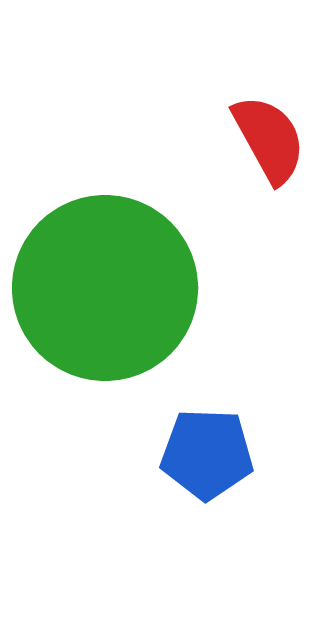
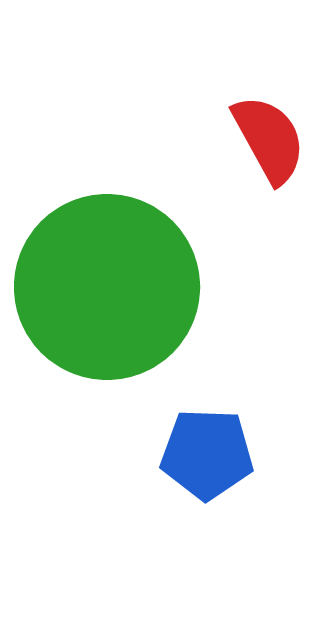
green circle: moved 2 px right, 1 px up
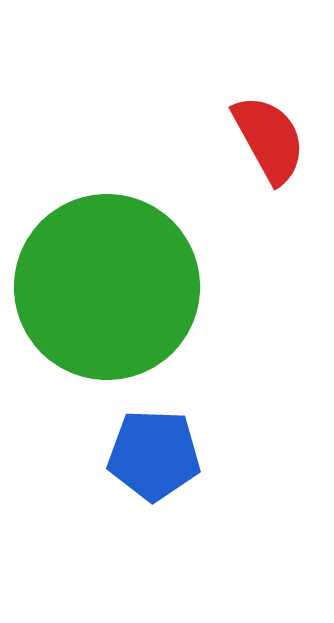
blue pentagon: moved 53 px left, 1 px down
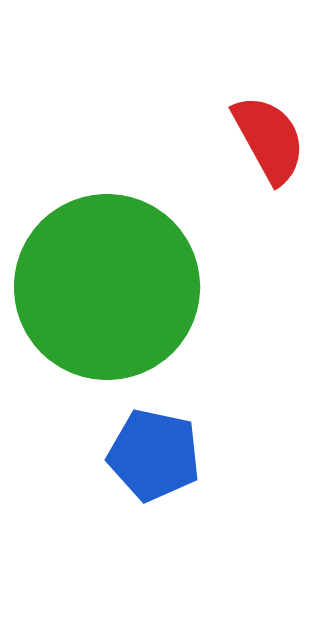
blue pentagon: rotated 10 degrees clockwise
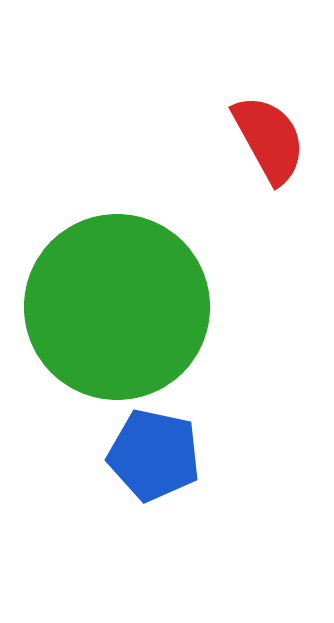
green circle: moved 10 px right, 20 px down
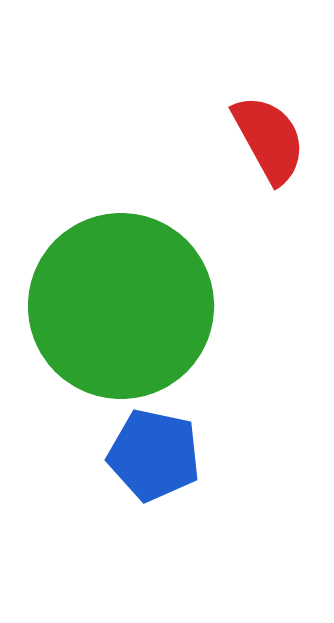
green circle: moved 4 px right, 1 px up
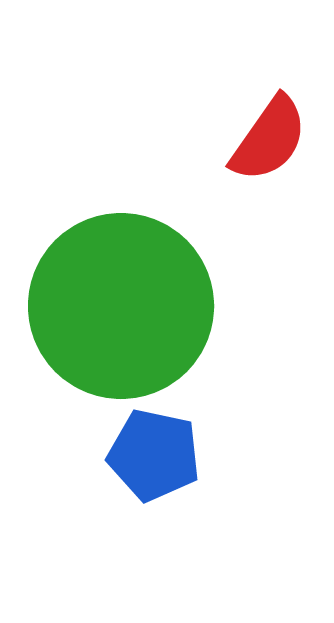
red semicircle: rotated 64 degrees clockwise
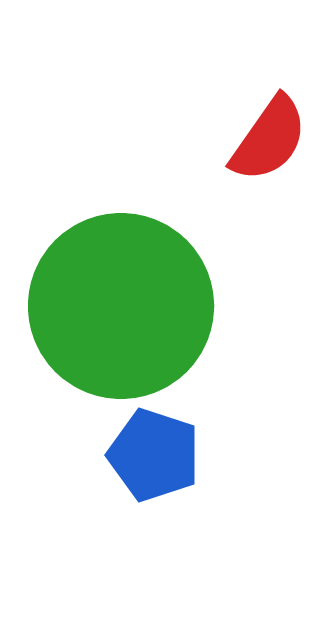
blue pentagon: rotated 6 degrees clockwise
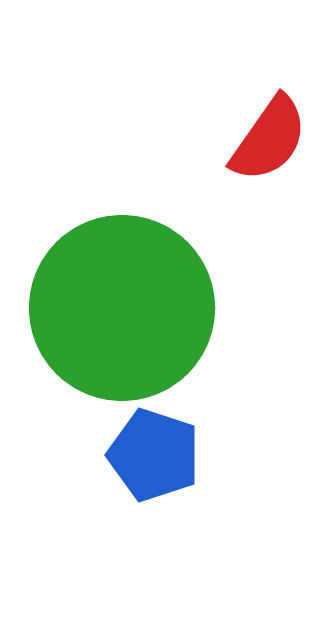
green circle: moved 1 px right, 2 px down
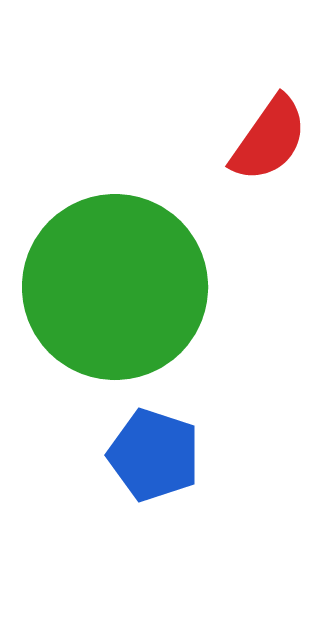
green circle: moved 7 px left, 21 px up
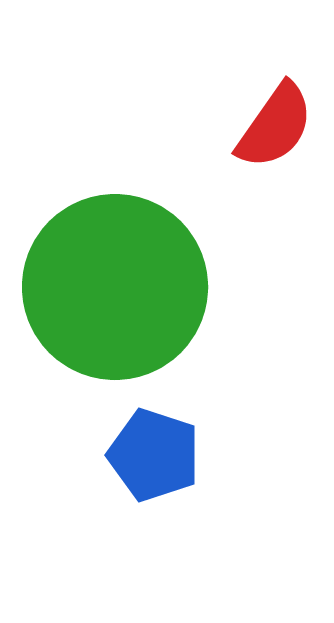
red semicircle: moved 6 px right, 13 px up
